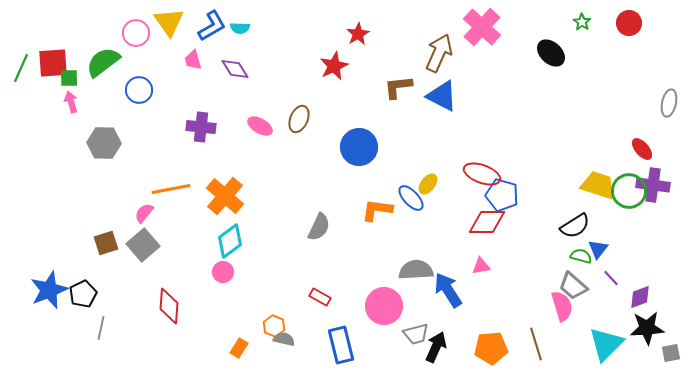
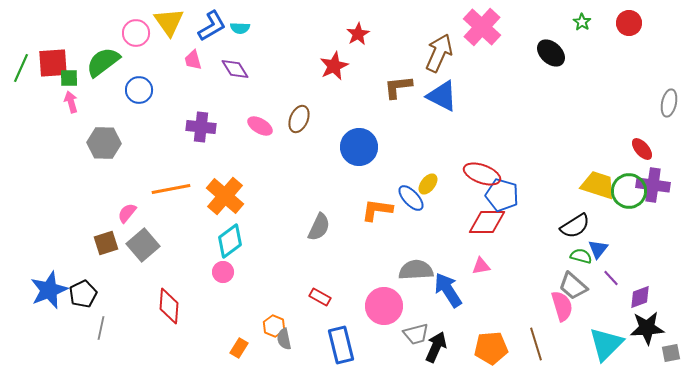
pink semicircle at (144, 213): moved 17 px left
gray semicircle at (284, 339): rotated 115 degrees counterclockwise
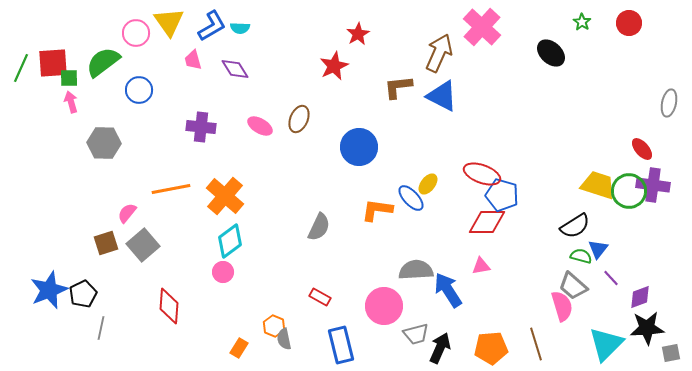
black arrow at (436, 347): moved 4 px right, 1 px down
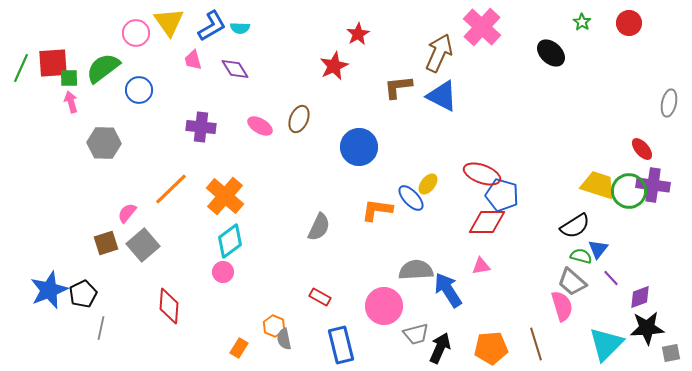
green semicircle at (103, 62): moved 6 px down
orange line at (171, 189): rotated 33 degrees counterclockwise
gray trapezoid at (573, 286): moved 1 px left, 4 px up
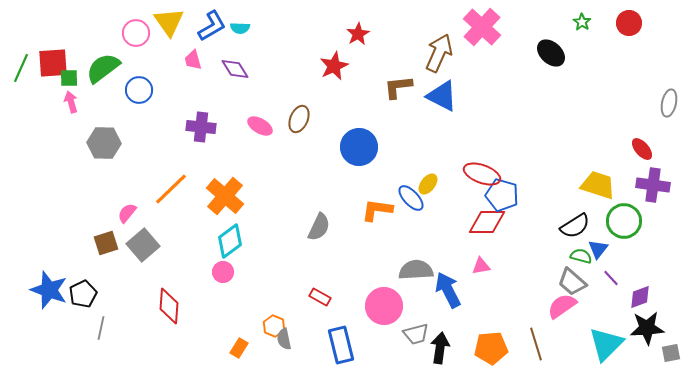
green circle at (629, 191): moved 5 px left, 30 px down
blue star at (49, 290): rotated 30 degrees counterclockwise
blue arrow at (448, 290): rotated 6 degrees clockwise
pink semicircle at (562, 306): rotated 108 degrees counterclockwise
black arrow at (440, 348): rotated 16 degrees counterclockwise
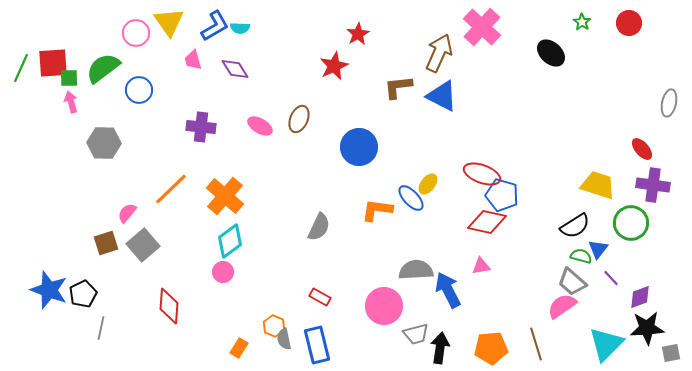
blue L-shape at (212, 26): moved 3 px right
green circle at (624, 221): moved 7 px right, 2 px down
red diamond at (487, 222): rotated 12 degrees clockwise
blue rectangle at (341, 345): moved 24 px left
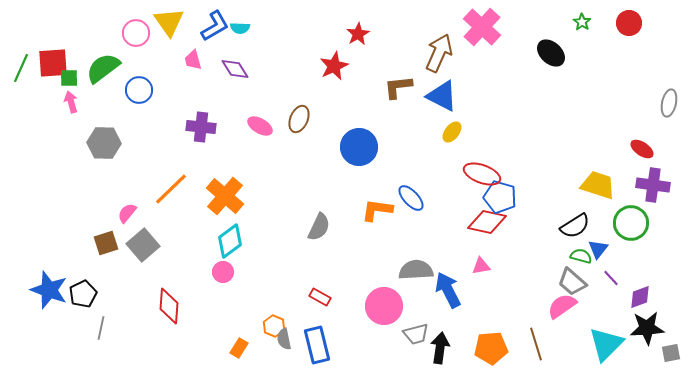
red ellipse at (642, 149): rotated 15 degrees counterclockwise
yellow ellipse at (428, 184): moved 24 px right, 52 px up
blue pentagon at (502, 195): moved 2 px left, 2 px down
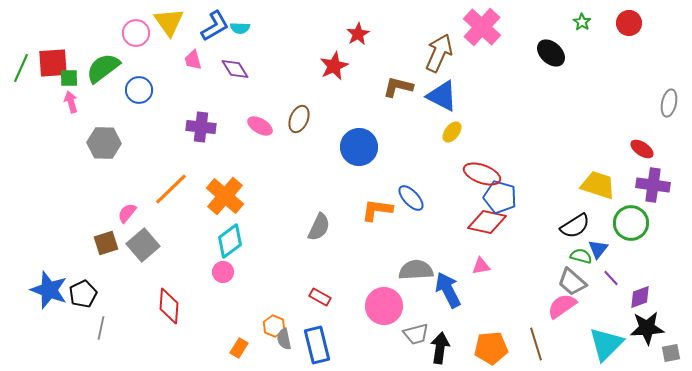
brown L-shape at (398, 87): rotated 20 degrees clockwise
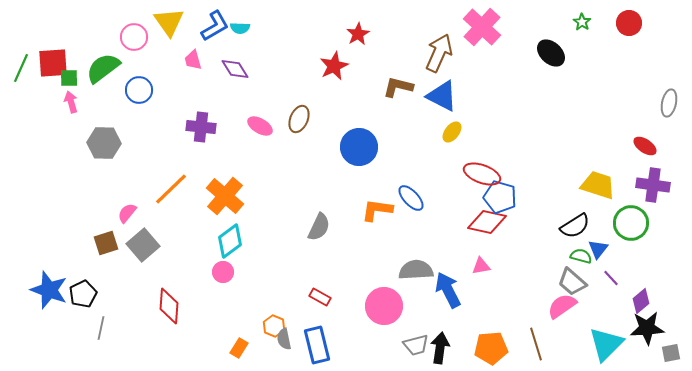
pink circle at (136, 33): moved 2 px left, 4 px down
red ellipse at (642, 149): moved 3 px right, 3 px up
purple diamond at (640, 297): moved 1 px right, 4 px down; rotated 20 degrees counterclockwise
gray trapezoid at (416, 334): moved 11 px down
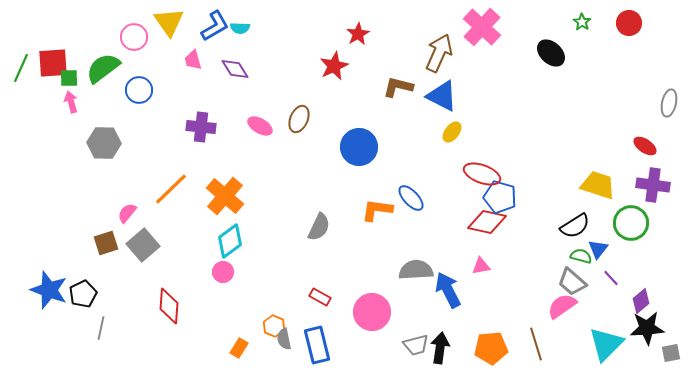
pink circle at (384, 306): moved 12 px left, 6 px down
